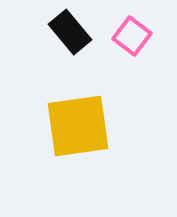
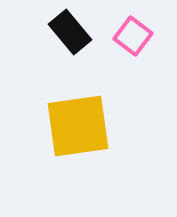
pink square: moved 1 px right
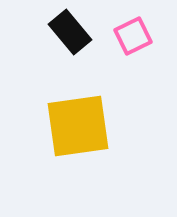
pink square: rotated 27 degrees clockwise
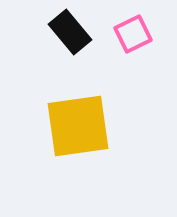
pink square: moved 2 px up
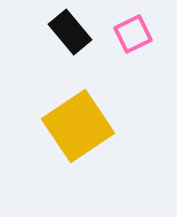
yellow square: rotated 26 degrees counterclockwise
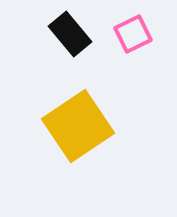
black rectangle: moved 2 px down
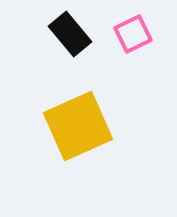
yellow square: rotated 10 degrees clockwise
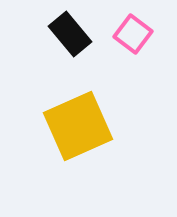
pink square: rotated 27 degrees counterclockwise
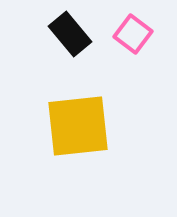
yellow square: rotated 18 degrees clockwise
